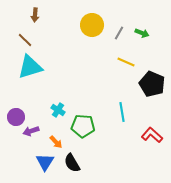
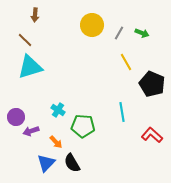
yellow line: rotated 36 degrees clockwise
blue triangle: moved 1 px right, 1 px down; rotated 12 degrees clockwise
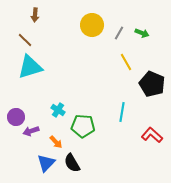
cyan line: rotated 18 degrees clockwise
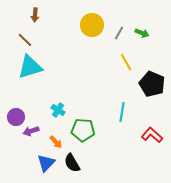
green pentagon: moved 4 px down
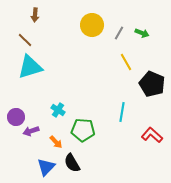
blue triangle: moved 4 px down
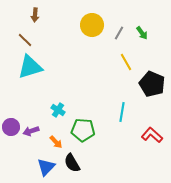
green arrow: rotated 32 degrees clockwise
purple circle: moved 5 px left, 10 px down
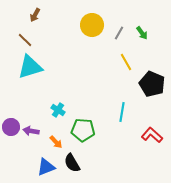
brown arrow: rotated 24 degrees clockwise
purple arrow: rotated 28 degrees clockwise
blue triangle: rotated 24 degrees clockwise
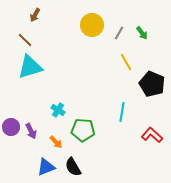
purple arrow: rotated 126 degrees counterclockwise
black semicircle: moved 1 px right, 4 px down
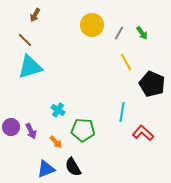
red L-shape: moved 9 px left, 2 px up
blue triangle: moved 2 px down
